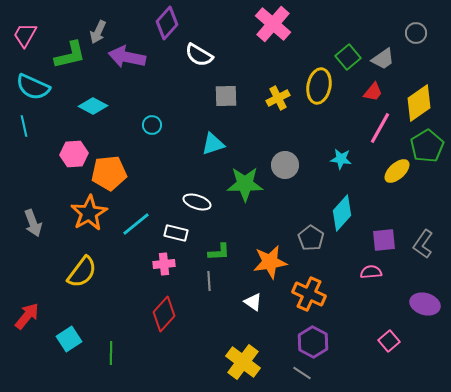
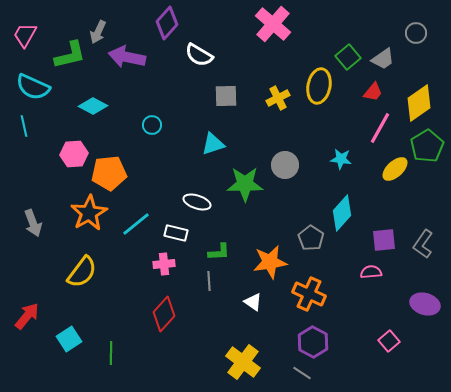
yellow ellipse at (397, 171): moved 2 px left, 2 px up
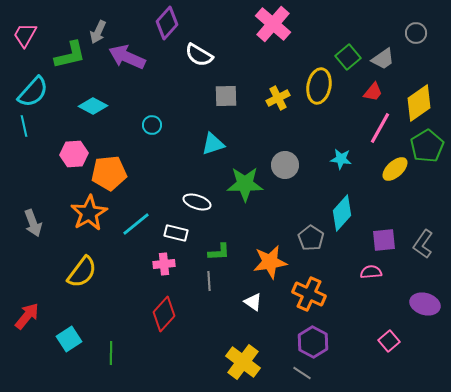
purple arrow at (127, 57): rotated 12 degrees clockwise
cyan semicircle at (33, 87): moved 5 px down; rotated 72 degrees counterclockwise
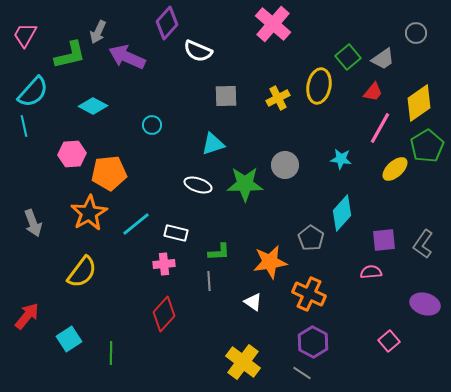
white semicircle at (199, 55): moved 1 px left, 4 px up; rotated 8 degrees counterclockwise
pink hexagon at (74, 154): moved 2 px left
white ellipse at (197, 202): moved 1 px right, 17 px up
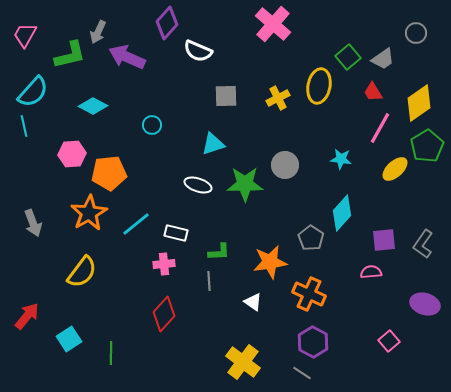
red trapezoid at (373, 92): rotated 110 degrees clockwise
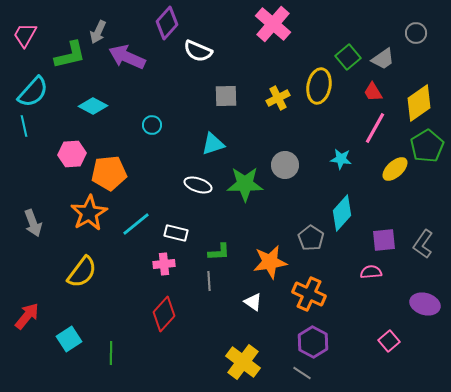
pink line at (380, 128): moved 5 px left
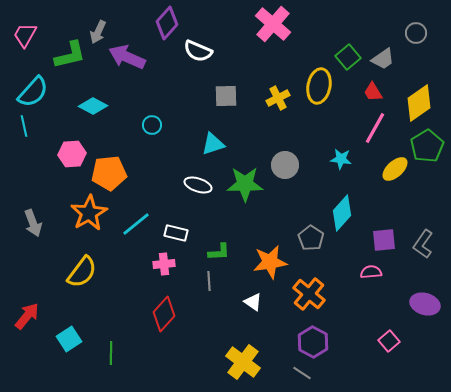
orange cross at (309, 294): rotated 16 degrees clockwise
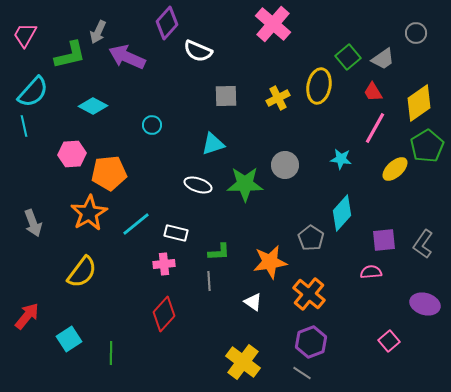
purple hexagon at (313, 342): moved 2 px left; rotated 12 degrees clockwise
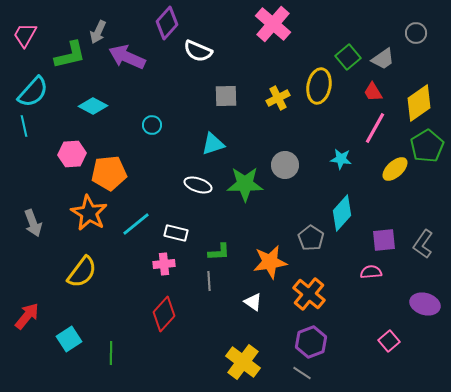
orange star at (89, 213): rotated 12 degrees counterclockwise
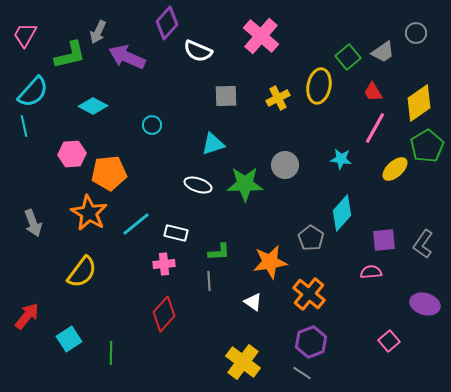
pink cross at (273, 24): moved 12 px left, 12 px down
gray trapezoid at (383, 59): moved 7 px up
